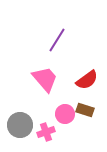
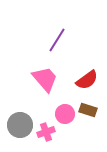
brown rectangle: moved 3 px right
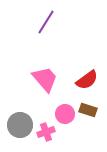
purple line: moved 11 px left, 18 px up
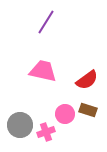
pink trapezoid: moved 2 px left, 8 px up; rotated 36 degrees counterclockwise
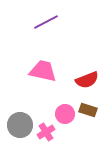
purple line: rotated 30 degrees clockwise
red semicircle: rotated 15 degrees clockwise
pink cross: rotated 12 degrees counterclockwise
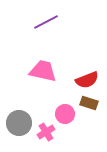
brown rectangle: moved 1 px right, 7 px up
gray circle: moved 1 px left, 2 px up
